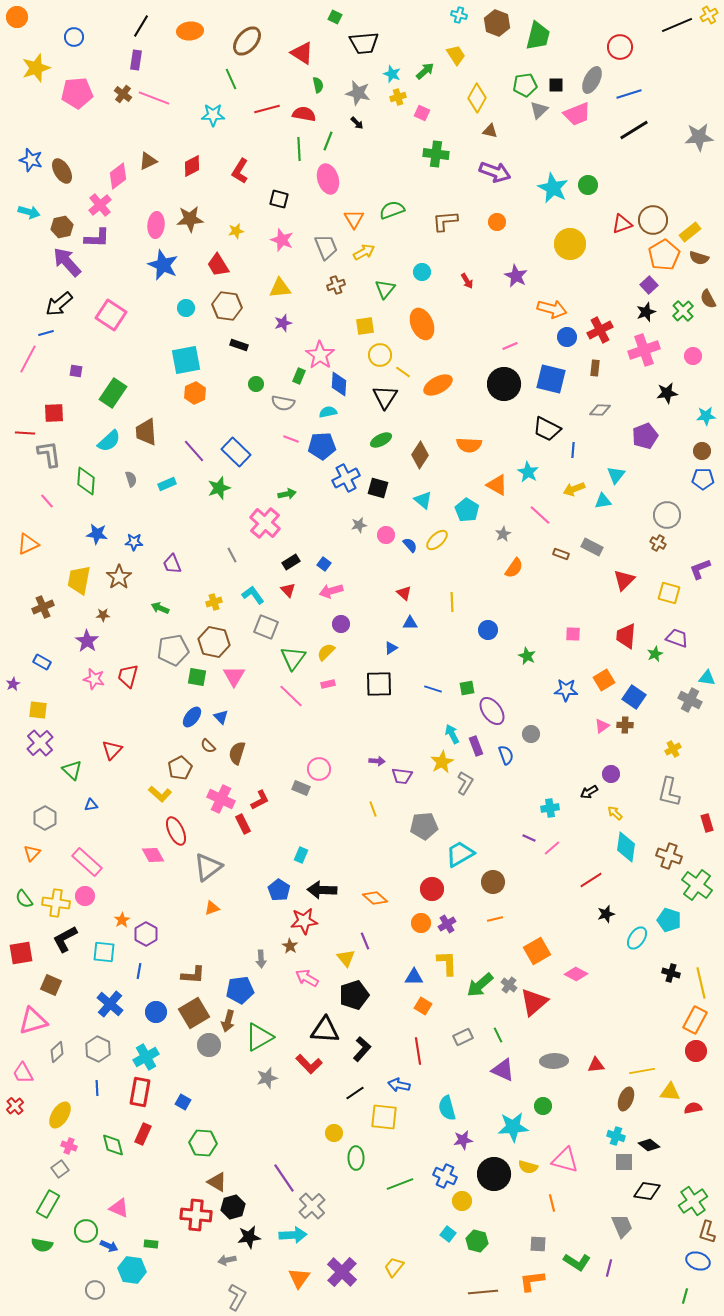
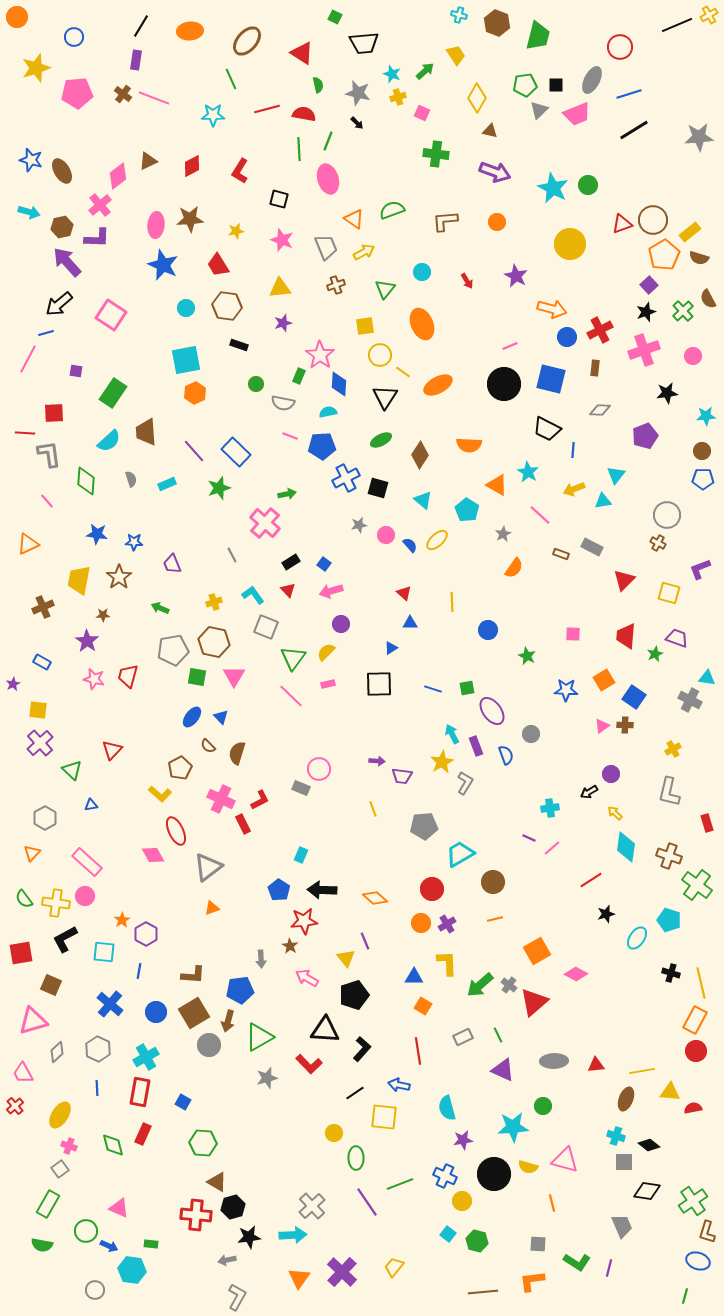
orange triangle at (354, 219): rotated 25 degrees counterclockwise
pink line at (291, 439): moved 1 px left, 3 px up
purple line at (284, 1178): moved 83 px right, 24 px down
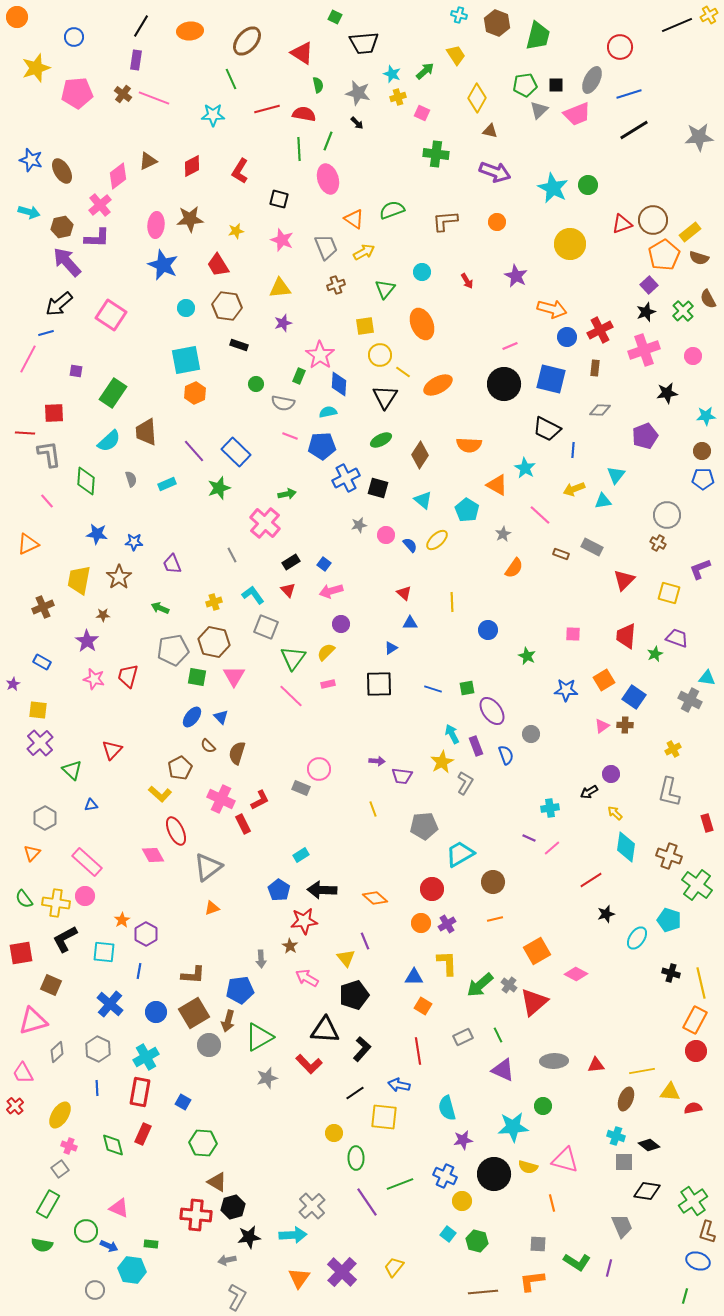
cyan star at (528, 472): moved 3 px left, 4 px up
cyan rectangle at (301, 855): rotated 35 degrees clockwise
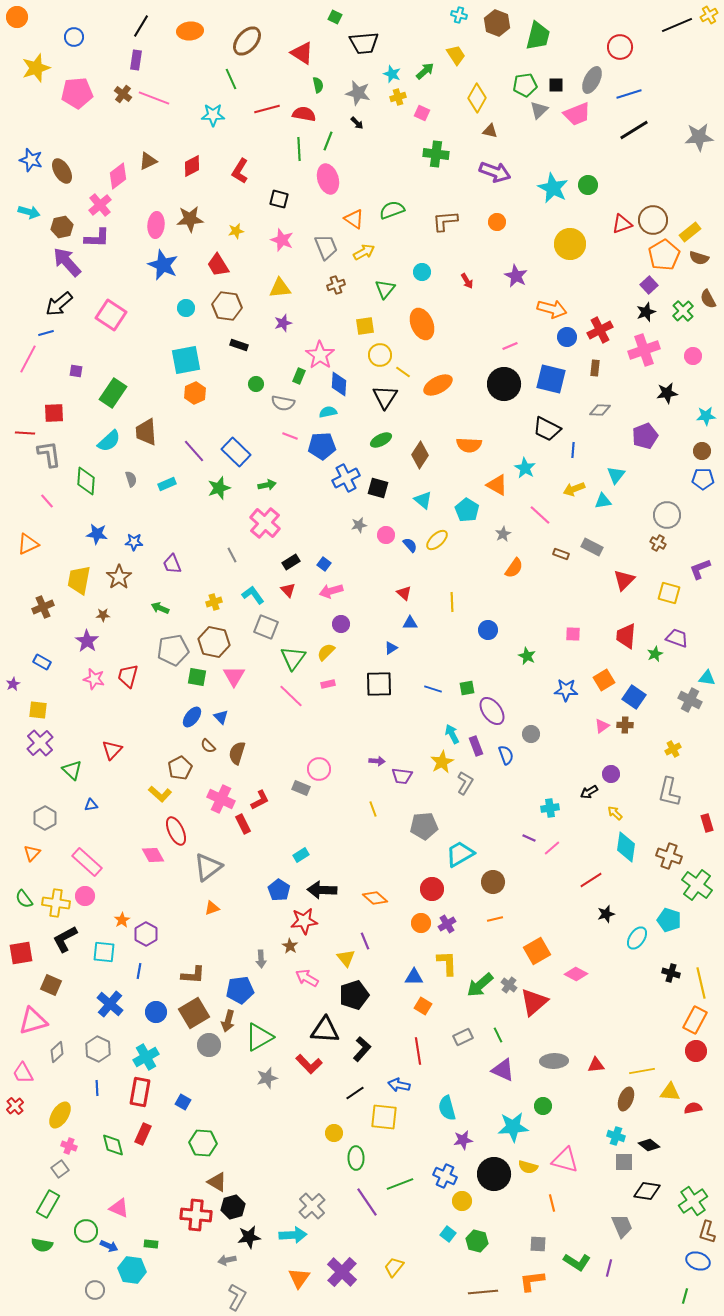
green arrow at (287, 494): moved 20 px left, 9 px up
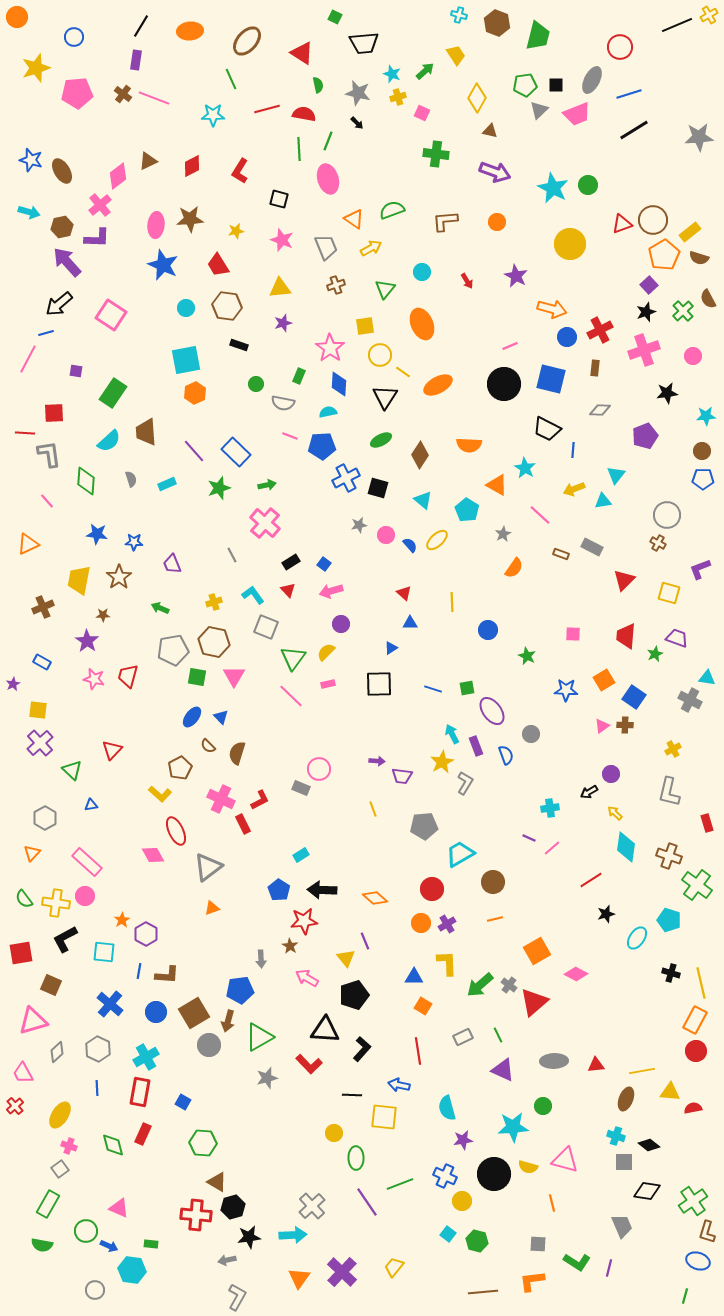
yellow arrow at (364, 252): moved 7 px right, 4 px up
pink star at (320, 355): moved 10 px right, 7 px up
brown L-shape at (193, 975): moved 26 px left
black line at (355, 1093): moved 3 px left, 2 px down; rotated 36 degrees clockwise
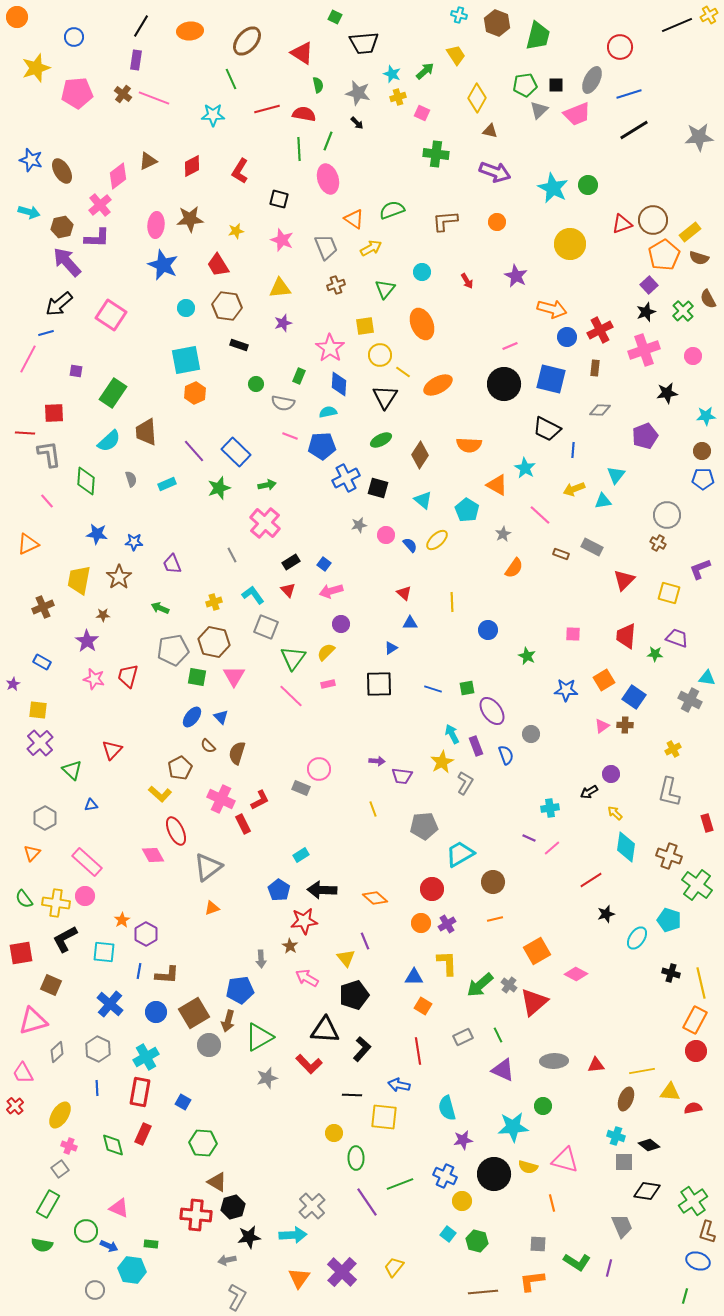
green star at (655, 654): rotated 28 degrees clockwise
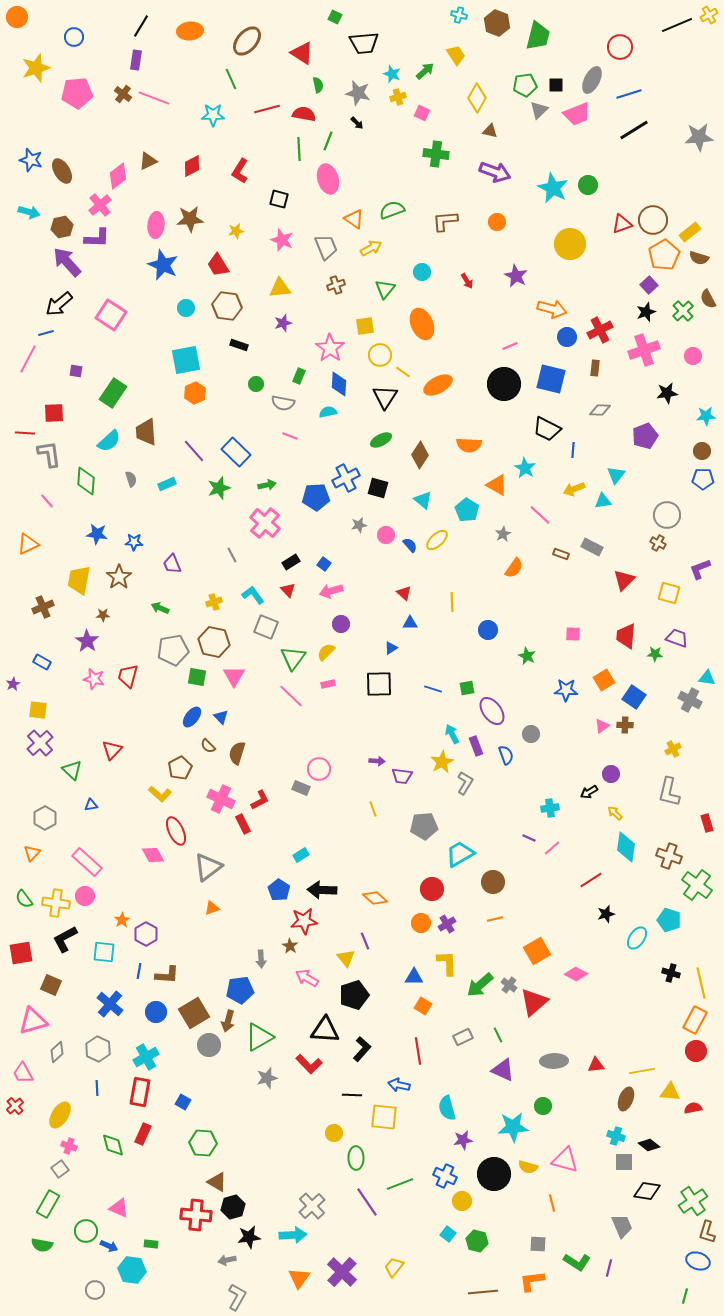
blue pentagon at (322, 446): moved 6 px left, 51 px down
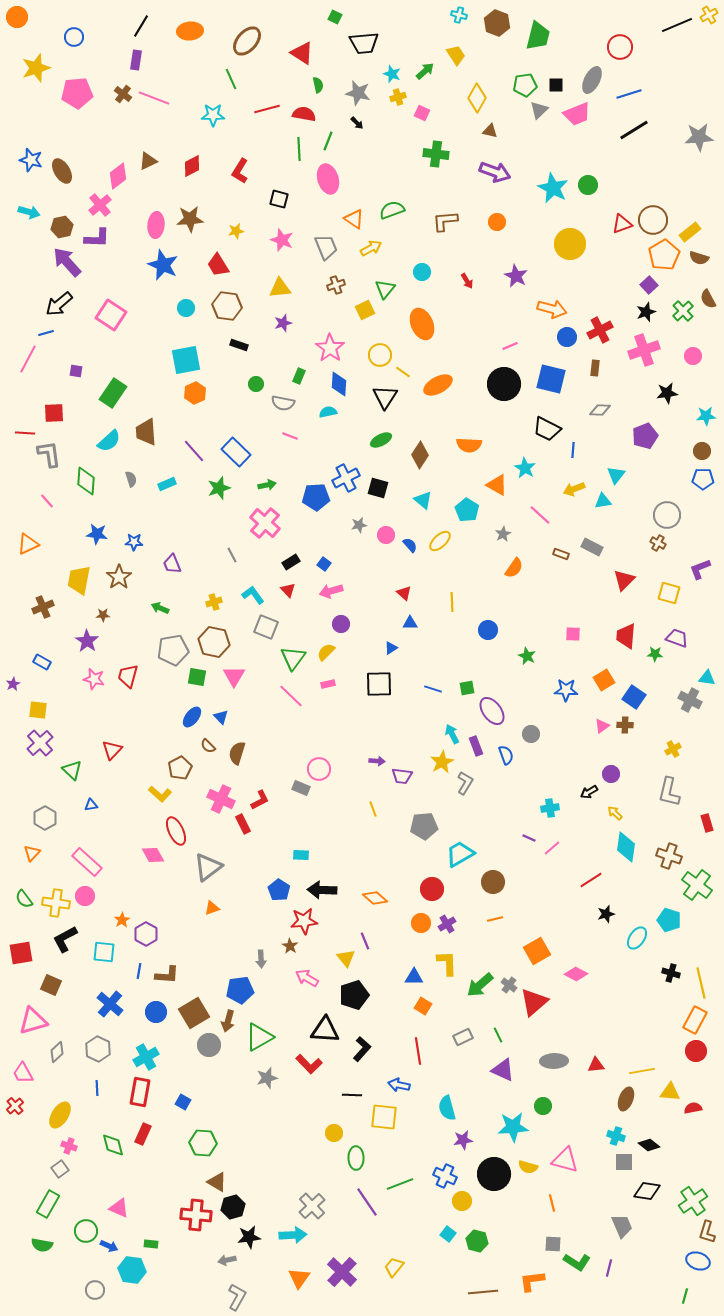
yellow square at (365, 326): moved 16 px up; rotated 18 degrees counterclockwise
yellow ellipse at (437, 540): moved 3 px right, 1 px down
cyan rectangle at (301, 855): rotated 35 degrees clockwise
gray square at (538, 1244): moved 15 px right
